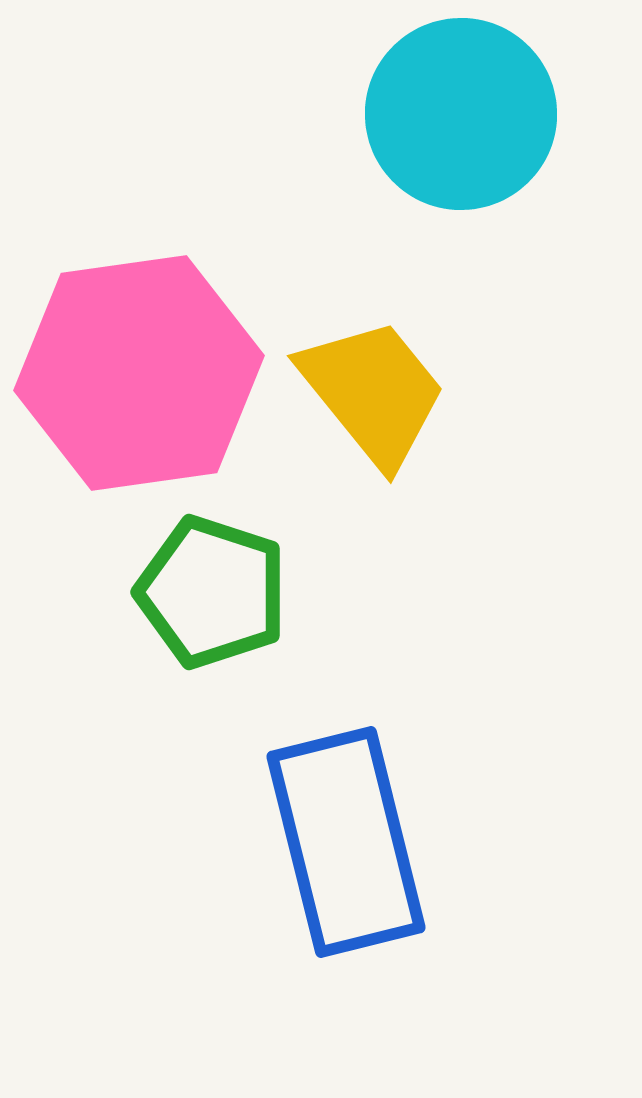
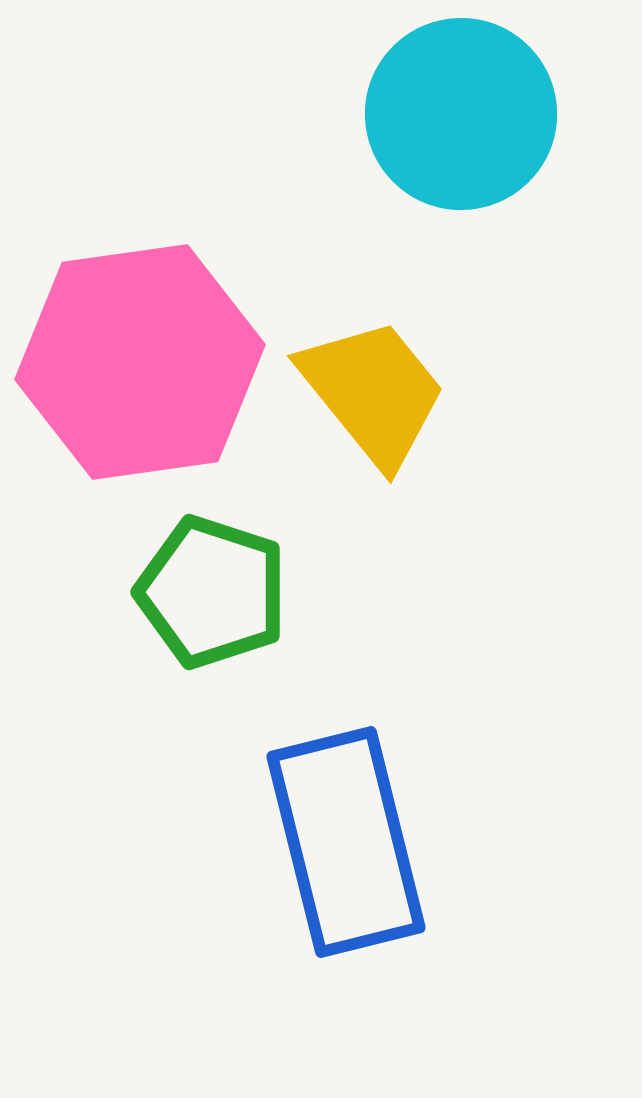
pink hexagon: moved 1 px right, 11 px up
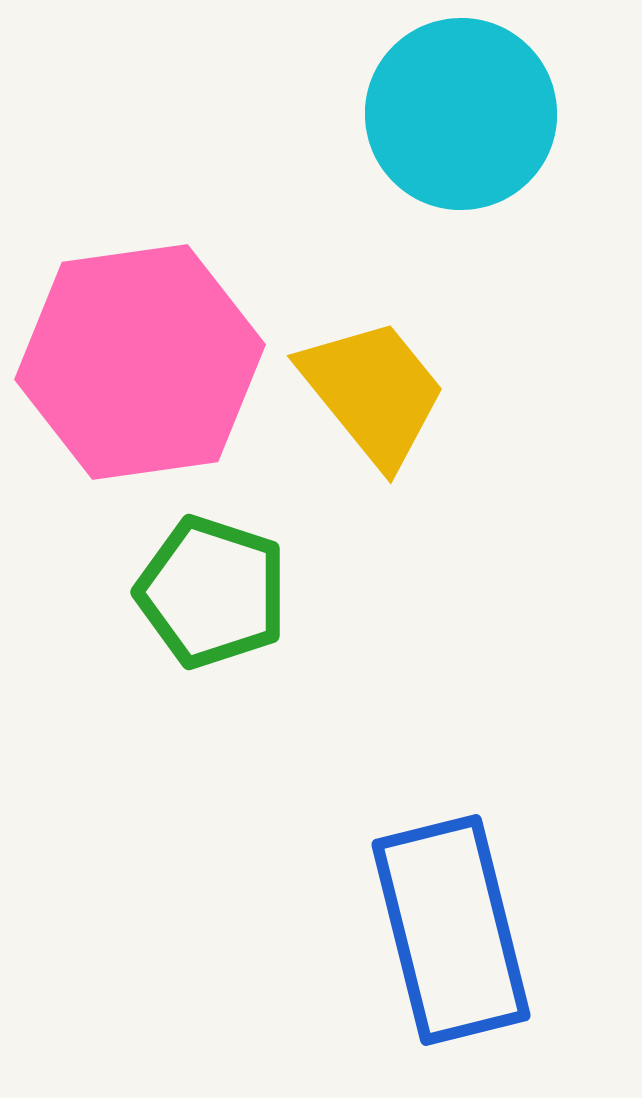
blue rectangle: moved 105 px right, 88 px down
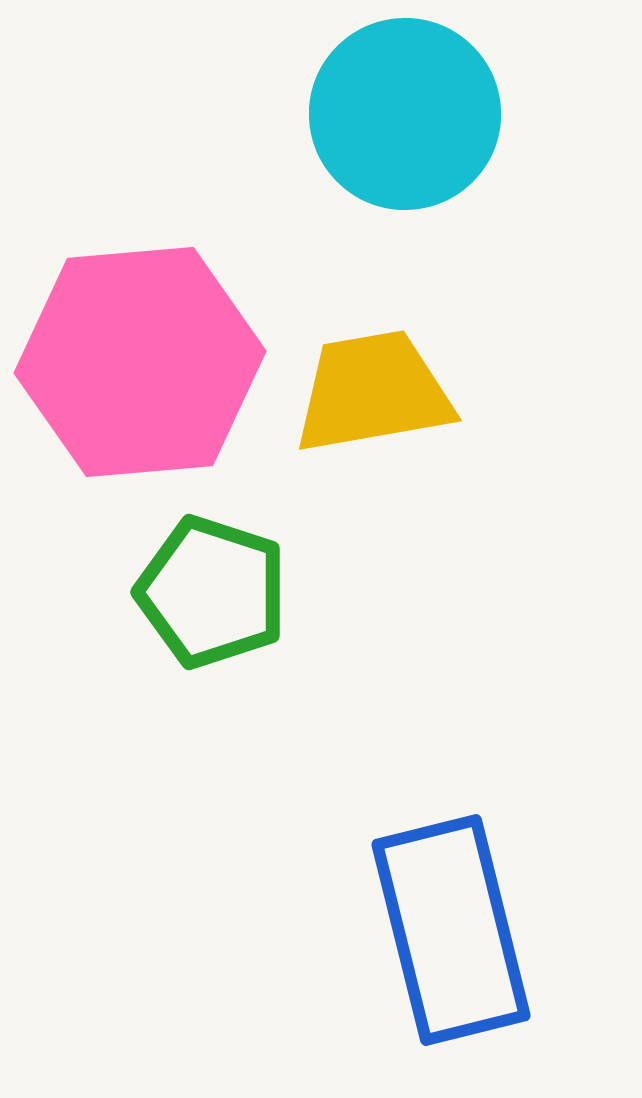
cyan circle: moved 56 px left
pink hexagon: rotated 3 degrees clockwise
yellow trapezoid: rotated 61 degrees counterclockwise
